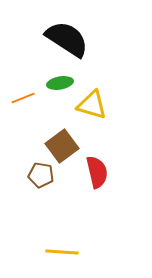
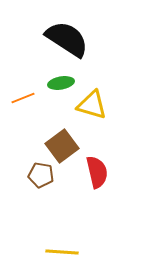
green ellipse: moved 1 px right
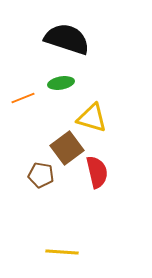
black semicircle: rotated 15 degrees counterclockwise
yellow triangle: moved 13 px down
brown square: moved 5 px right, 2 px down
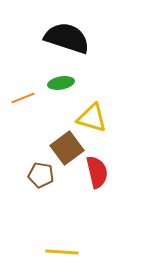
black semicircle: moved 1 px up
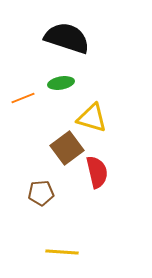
brown pentagon: moved 18 px down; rotated 15 degrees counterclockwise
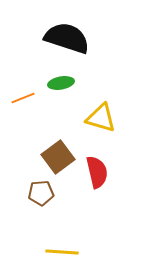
yellow triangle: moved 9 px right
brown square: moved 9 px left, 9 px down
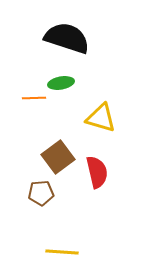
orange line: moved 11 px right; rotated 20 degrees clockwise
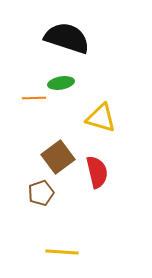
brown pentagon: rotated 15 degrees counterclockwise
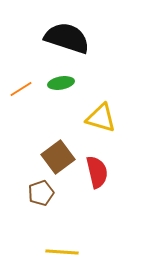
orange line: moved 13 px left, 9 px up; rotated 30 degrees counterclockwise
